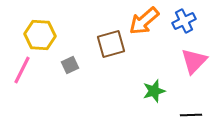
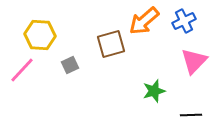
pink line: rotated 16 degrees clockwise
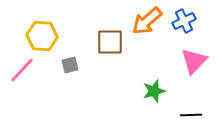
orange arrow: moved 3 px right
yellow hexagon: moved 2 px right, 1 px down
brown square: moved 1 px left, 2 px up; rotated 16 degrees clockwise
gray square: rotated 12 degrees clockwise
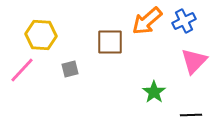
yellow hexagon: moved 1 px left, 1 px up
gray square: moved 4 px down
green star: moved 1 px down; rotated 20 degrees counterclockwise
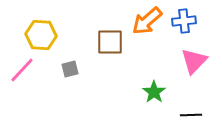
blue cross: rotated 20 degrees clockwise
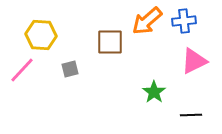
pink triangle: rotated 20 degrees clockwise
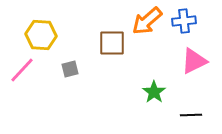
brown square: moved 2 px right, 1 px down
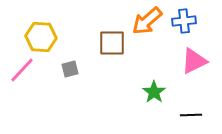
yellow hexagon: moved 2 px down
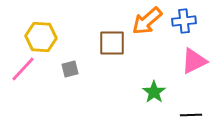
pink line: moved 1 px right, 1 px up
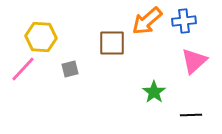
pink triangle: rotated 16 degrees counterclockwise
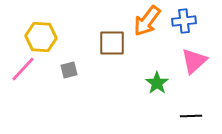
orange arrow: rotated 12 degrees counterclockwise
gray square: moved 1 px left, 1 px down
green star: moved 3 px right, 9 px up
black line: moved 1 px down
